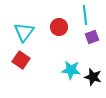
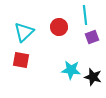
cyan triangle: rotated 10 degrees clockwise
red square: rotated 24 degrees counterclockwise
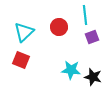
red square: rotated 12 degrees clockwise
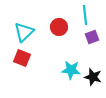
red square: moved 1 px right, 2 px up
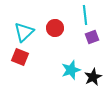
red circle: moved 4 px left, 1 px down
red square: moved 2 px left, 1 px up
cyan star: rotated 24 degrees counterclockwise
black star: rotated 30 degrees clockwise
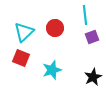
red square: moved 1 px right, 1 px down
cyan star: moved 19 px left
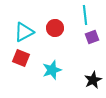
cyan triangle: rotated 15 degrees clockwise
black star: moved 3 px down
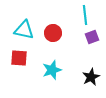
red circle: moved 2 px left, 5 px down
cyan triangle: moved 2 px up; rotated 40 degrees clockwise
red square: moved 2 px left; rotated 18 degrees counterclockwise
black star: moved 2 px left, 3 px up
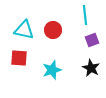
red circle: moved 3 px up
purple square: moved 3 px down
black star: moved 9 px up; rotated 18 degrees counterclockwise
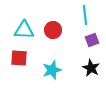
cyan triangle: rotated 10 degrees counterclockwise
